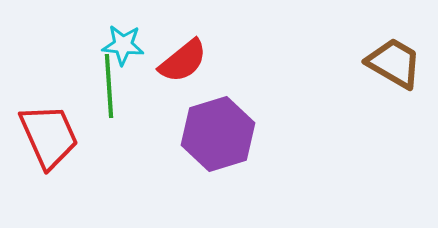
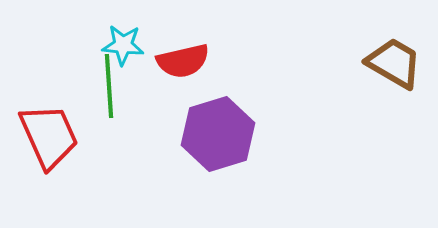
red semicircle: rotated 26 degrees clockwise
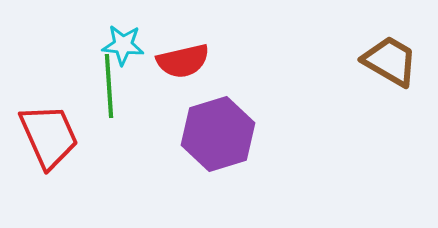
brown trapezoid: moved 4 px left, 2 px up
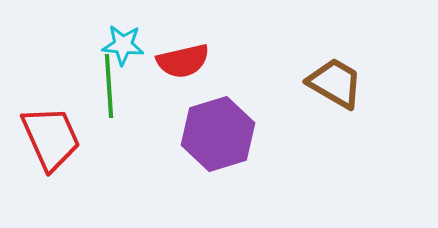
brown trapezoid: moved 55 px left, 22 px down
red trapezoid: moved 2 px right, 2 px down
